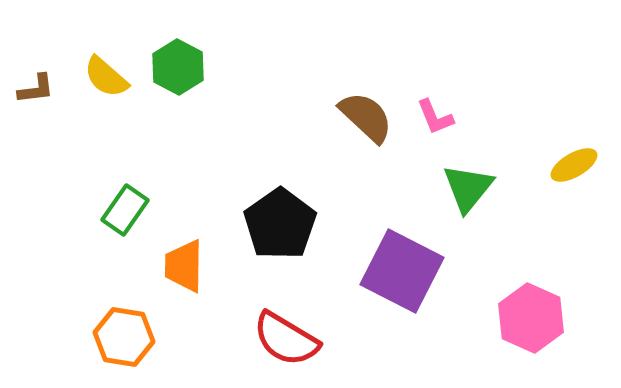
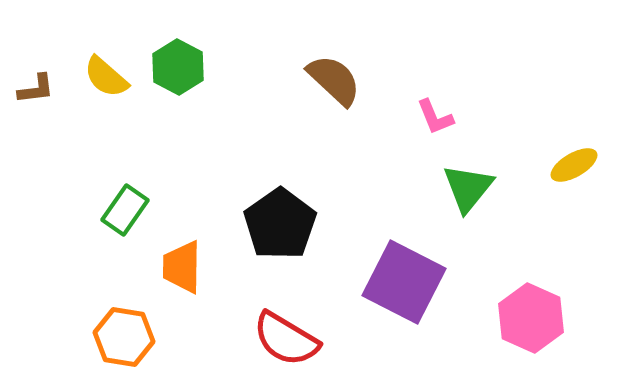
brown semicircle: moved 32 px left, 37 px up
orange trapezoid: moved 2 px left, 1 px down
purple square: moved 2 px right, 11 px down
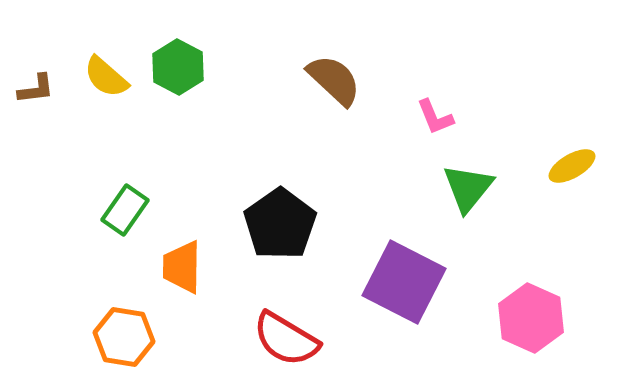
yellow ellipse: moved 2 px left, 1 px down
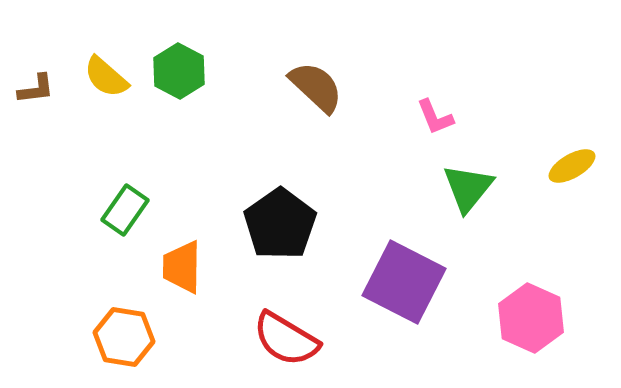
green hexagon: moved 1 px right, 4 px down
brown semicircle: moved 18 px left, 7 px down
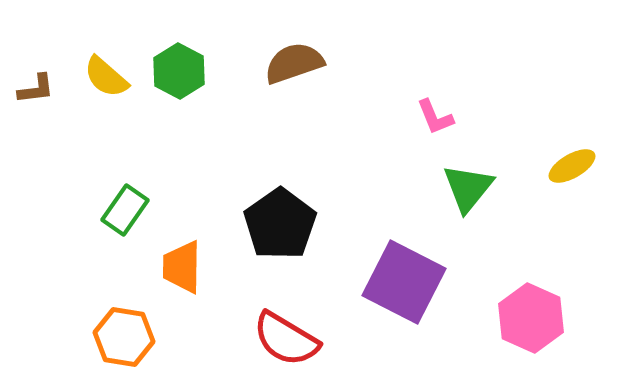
brown semicircle: moved 22 px left, 24 px up; rotated 62 degrees counterclockwise
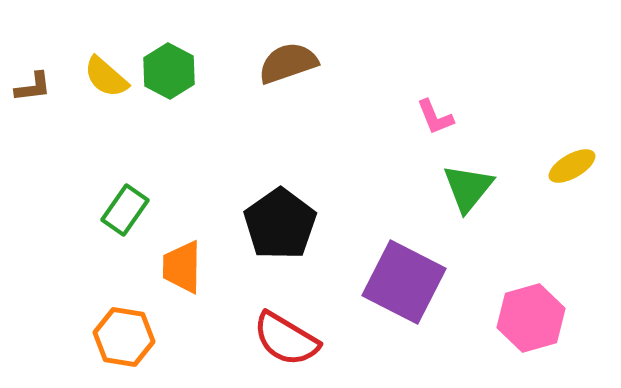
brown semicircle: moved 6 px left
green hexagon: moved 10 px left
brown L-shape: moved 3 px left, 2 px up
pink hexagon: rotated 20 degrees clockwise
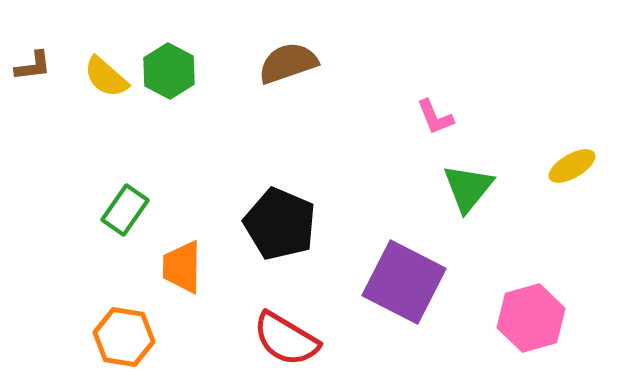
brown L-shape: moved 21 px up
black pentagon: rotated 14 degrees counterclockwise
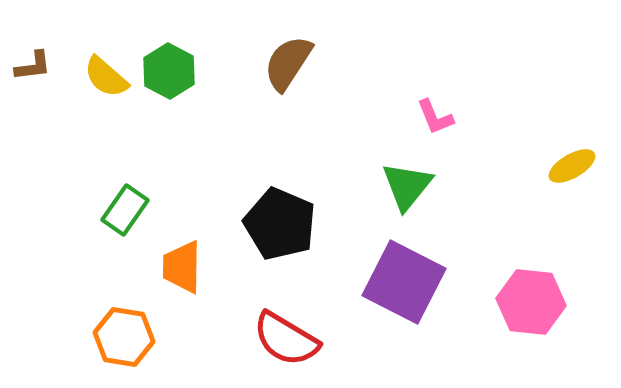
brown semicircle: rotated 38 degrees counterclockwise
green triangle: moved 61 px left, 2 px up
pink hexagon: moved 16 px up; rotated 22 degrees clockwise
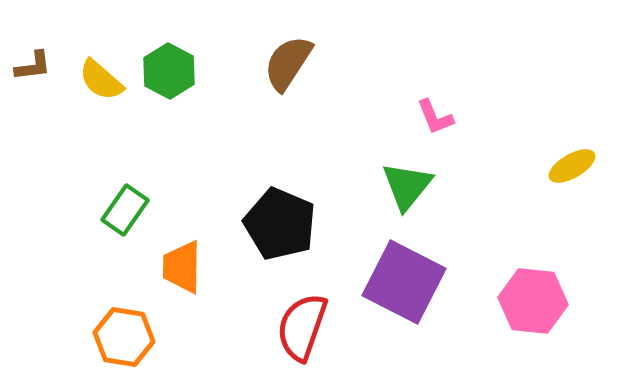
yellow semicircle: moved 5 px left, 3 px down
pink hexagon: moved 2 px right, 1 px up
red semicircle: moved 16 px right, 12 px up; rotated 78 degrees clockwise
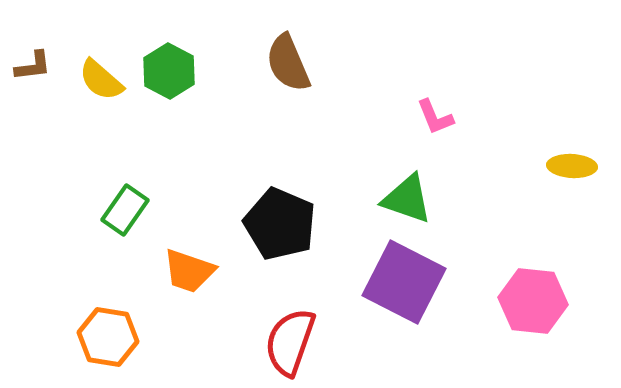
brown semicircle: rotated 56 degrees counterclockwise
yellow ellipse: rotated 33 degrees clockwise
green triangle: moved 13 px down; rotated 50 degrees counterclockwise
orange trapezoid: moved 7 px right, 4 px down; rotated 72 degrees counterclockwise
red semicircle: moved 12 px left, 15 px down
orange hexagon: moved 16 px left
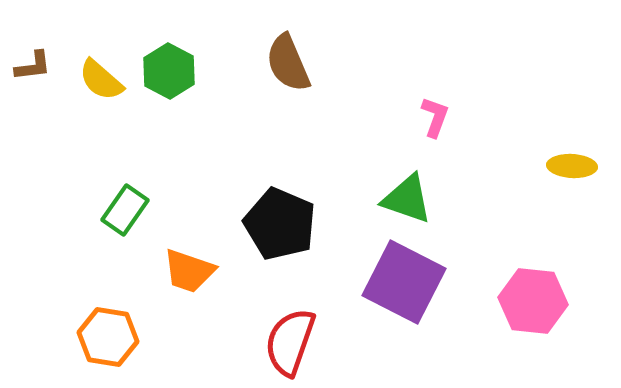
pink L-shape: rotated 138 degrees counterclockwise
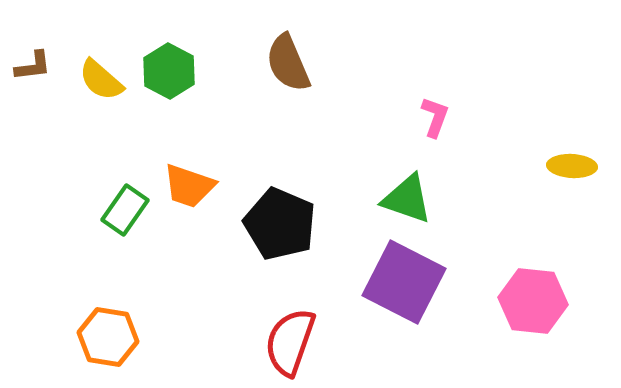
orange trapezoid: moved 85 px up
